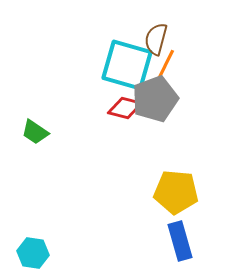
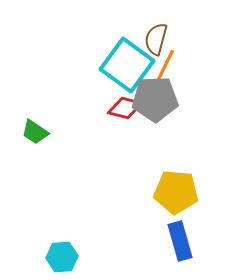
cyan square: rotated 20 degrees clockwise
gray pentagon: rotated 18 degrees clockwise
cyan hexagon: moved 29 px right, 4 px down; rotated 12 degrees counterclockwise
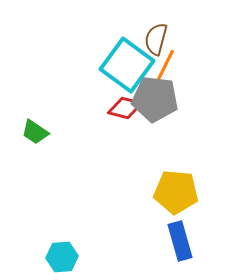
gray pentagon: rotated 9 degrees clockwise
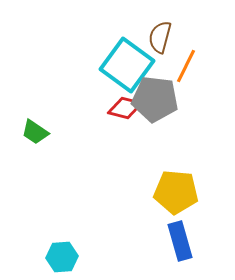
brown semicircle: moved 4 px right, 2 px up
orange line: moved 21 px right
